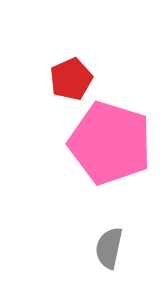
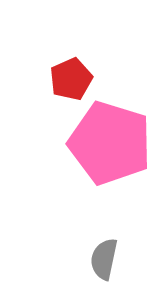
gray semicircle: moved 5 px left, 11 px down
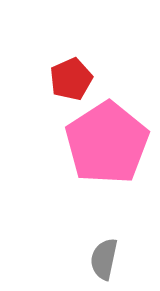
pink pentagon: moved 3 px left; rotated 22 degrees clockwise
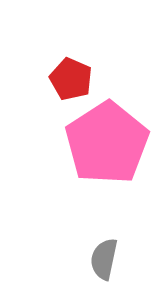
red pentagon: rotated 24 degrees counterclockwise
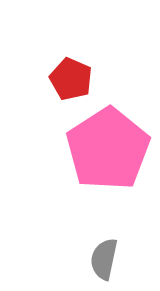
pink pentagon: moved 1 px right, 6 px down
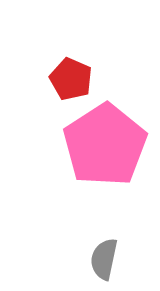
pink pentagon: moved 3 px left, 4 px up
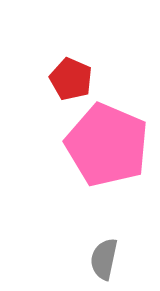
pink pentagon: moved 2 px right; rotated 16 degrees counterclockwise
